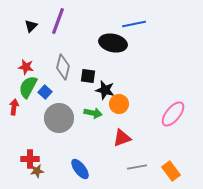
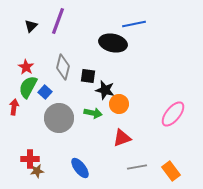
red star: rotated 21 degrees clockwise
blue ellipse: moved 1 px up
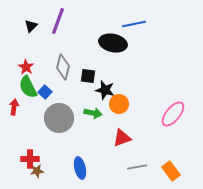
green semicircle: rotated 55 degrees counterclockwise
blue ellipse: rotated 25 degrees clockwise
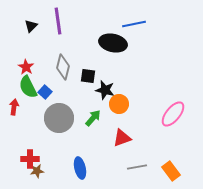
purple line: rotated 28 degrees counterclockwise
green arrow: moved 5 px down; rotated 60 degrees counterclockwise
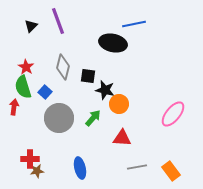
purple line: rotated 12 degrees counterclockwise
green semicircle: moved 5 px left; rotated 10 degrees clockwise
red triangle: rotated 24 degrees clockwise
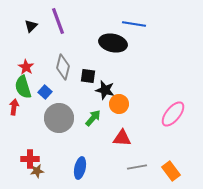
blue line: rotated 20 degrees clockwise
blue ellipse: rotated 25 degrees clockwise
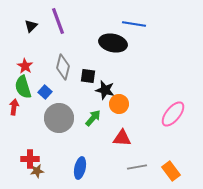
red star: moved 1 px left, 1 px up
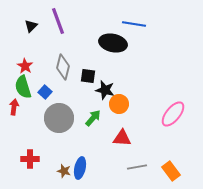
brown star: moved 27 px right; rotated 24 degrees clockwise
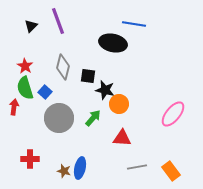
green semicircle: moved 2 px right, 1 px down
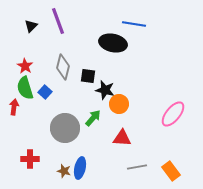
gray circle: moved 6 px right, 10 px down
